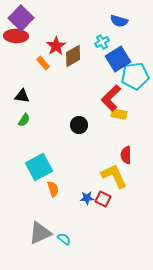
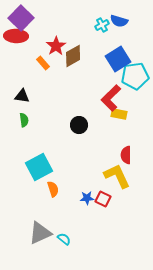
cyan cross: moved 17 px up
green semicircle: rotated 40 degrees counterclockwise
yellow L-shape: moved 3 px right
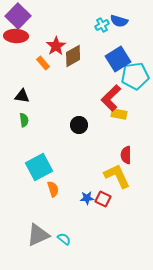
purple square: moved 3 px left, 2 px up
gray triangle: moved 2 px left, 2 px down
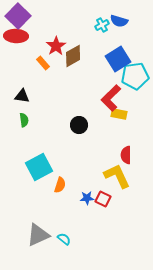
orange semicircle: moved 7 px right, 4 px up; rotated 35 degrees clockwise
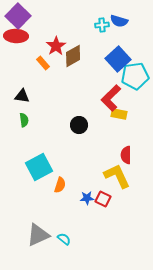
cyan cross: rotated 24 degrees clockwise
blue square: rotated 10 degrees counterclockwise
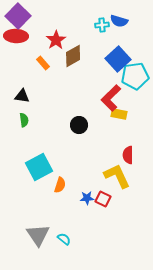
red star: moved 6 px up
red semicircle: moved 2 px right
gray triangle: rotated 40 degrees counterclockwise
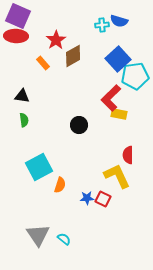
purple square: rotated 20 degrees counterclockwise
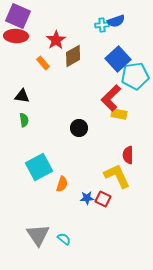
blue semicircle: moved 3 px left; rotated 36 degrees counterclockwise
black circle: moved 3 px down
orange semicircle: moved 2 px right, 1 px up
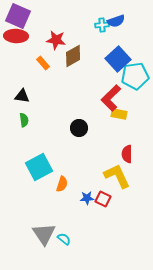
red star: rotated 30 degrees counterclockwise
red semicircle: moved 1 px left, 1 px up
gray triangle: moved 6 px right, 1 px up
